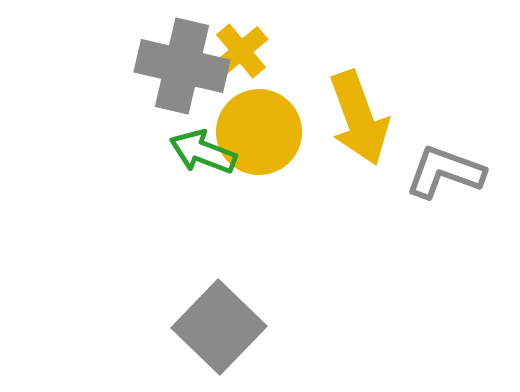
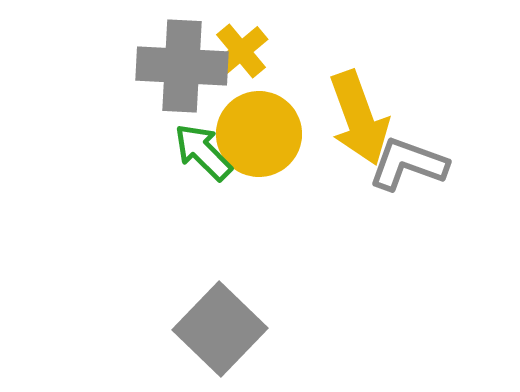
gray cross: rotated 10 degrees counterclockwise
yellow circle: moved 2 px down
green arrow: rotated 24 degrees clockwise
gray L-shape: moved 37 px left, 8 px up
gray square: moved 1 px right, 2 px down
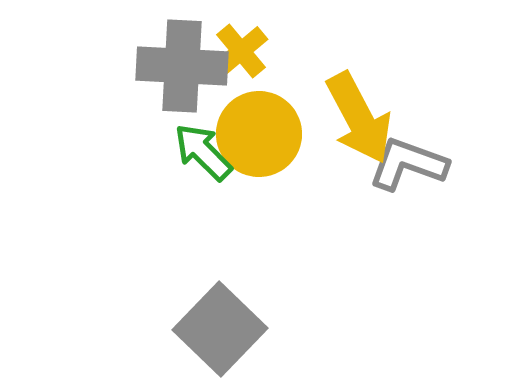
yellow arrow: rotated 8 degrees counterclockwise
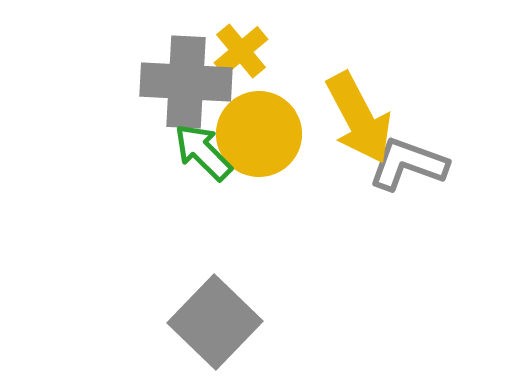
gray cross: moved 4 px right, 16 px down
gray square: moved 5 px left, 7 px up
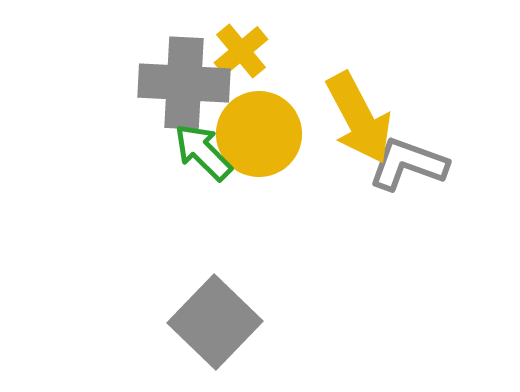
gray cross: moved 2 px left, 1 px down
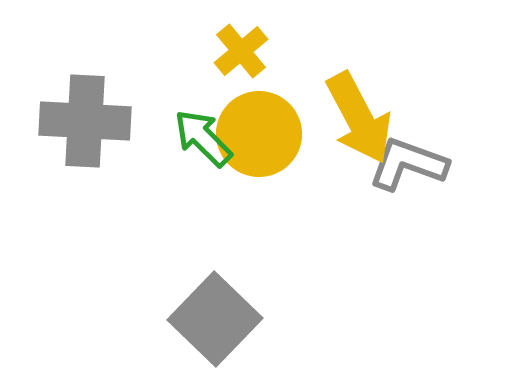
gray cross: moved 99 px left, 38 px down
green arrow: moved 14 px up
gray square: moved 3 px up
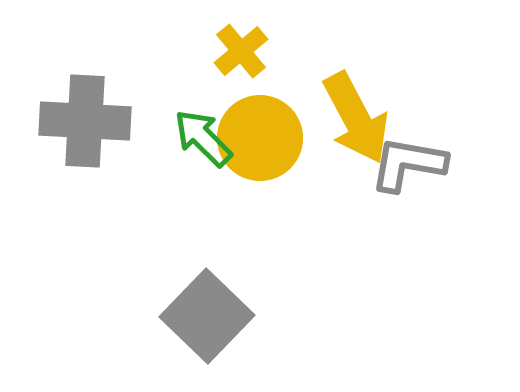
yellow arrow: moved 3 px left
yellow circle: moved 1 px right, 4 px down
gray L-shape: rotated 10 degrees counterclockwise
gray square: moved 8 px left, 3 px up
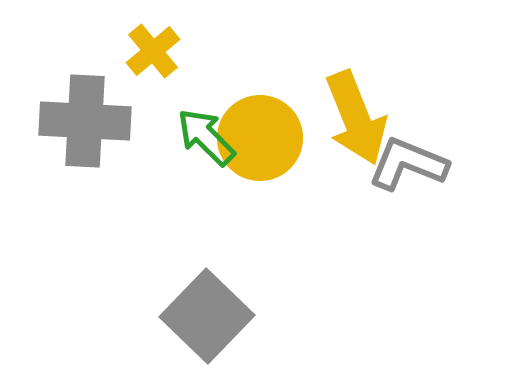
yellow cross: moved 88 px left
yellow arrow: rotated 6 degrees clockwise
green arrow: moved 3 px right, 1 px up
gray L-shape: rotated 12 degrees clockwise
